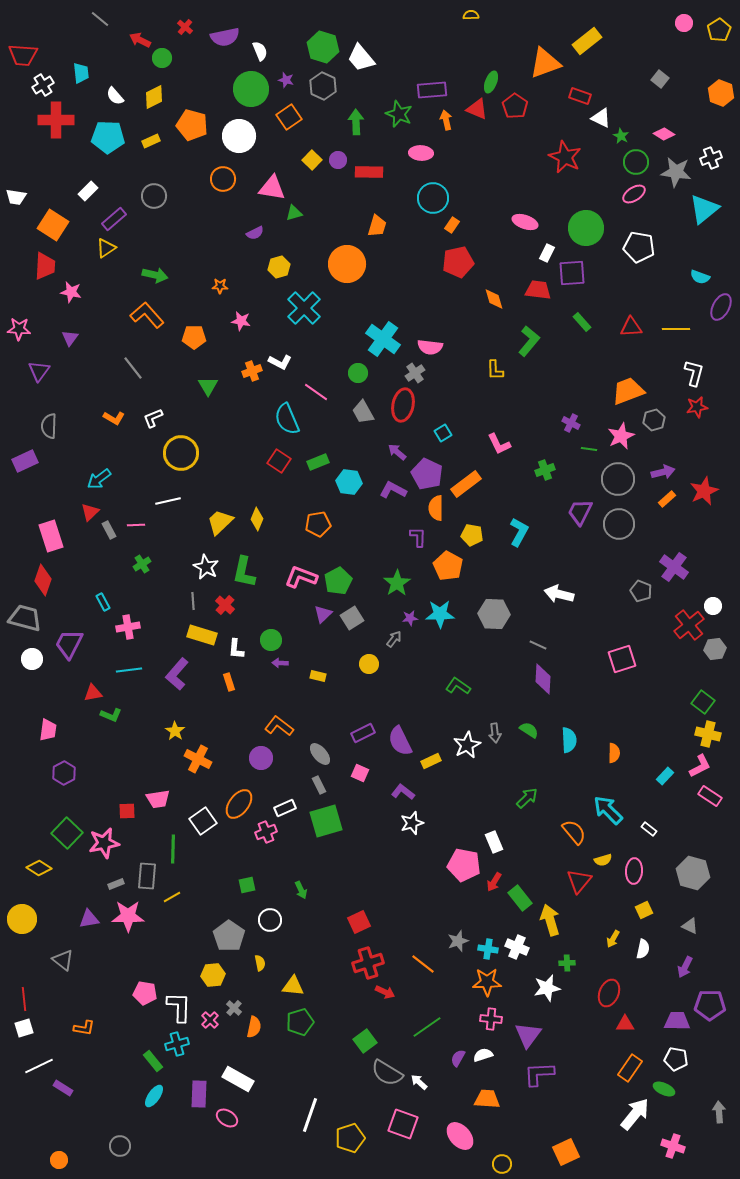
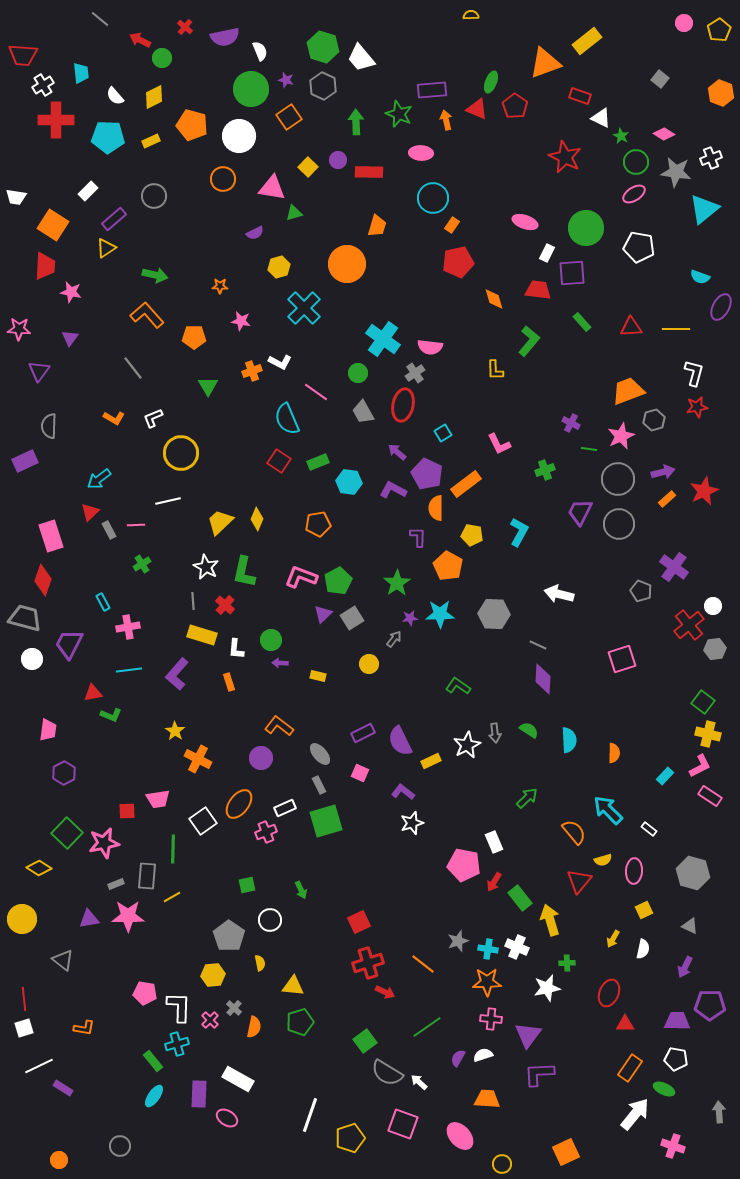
yellow square at (312, 160): moved 4 px left, 7 px down
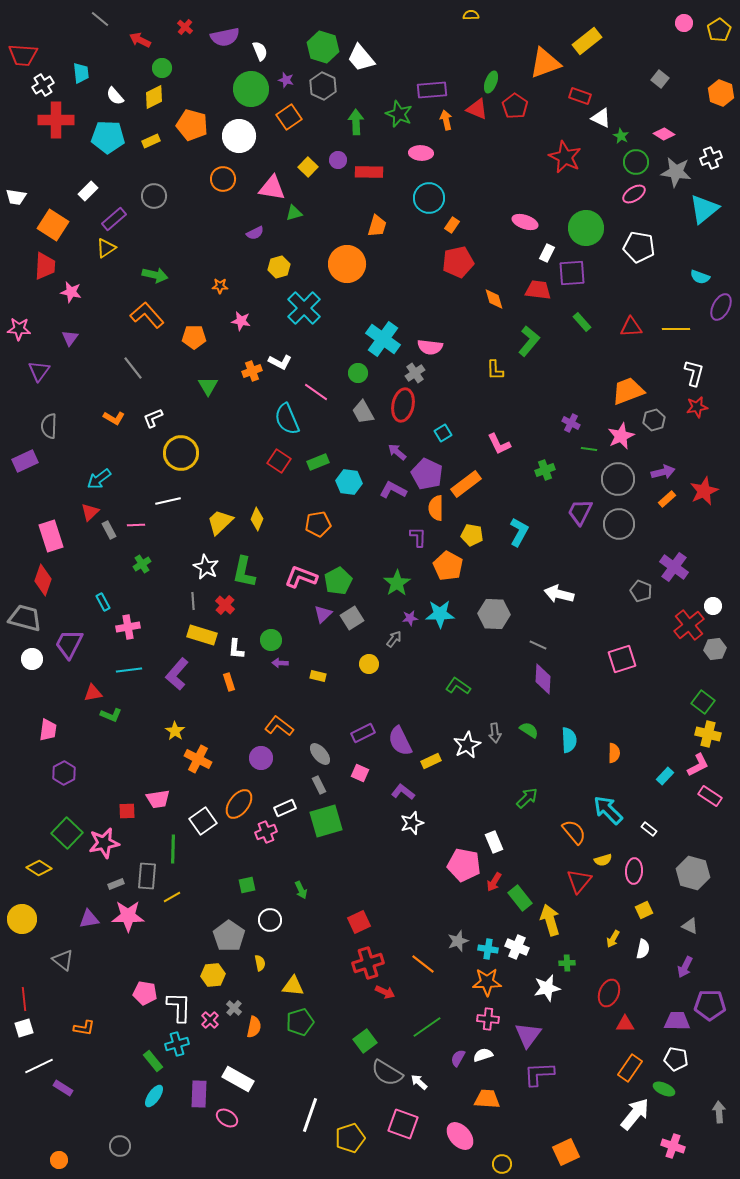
green circle at (162, 58): moved 10 px down
cyan circle at (433, 198): moved 4 px left
pink L-shape at (700, 766): moved 2 px left, 1 px up
pink cross at (491, 1019): moved 3 px left
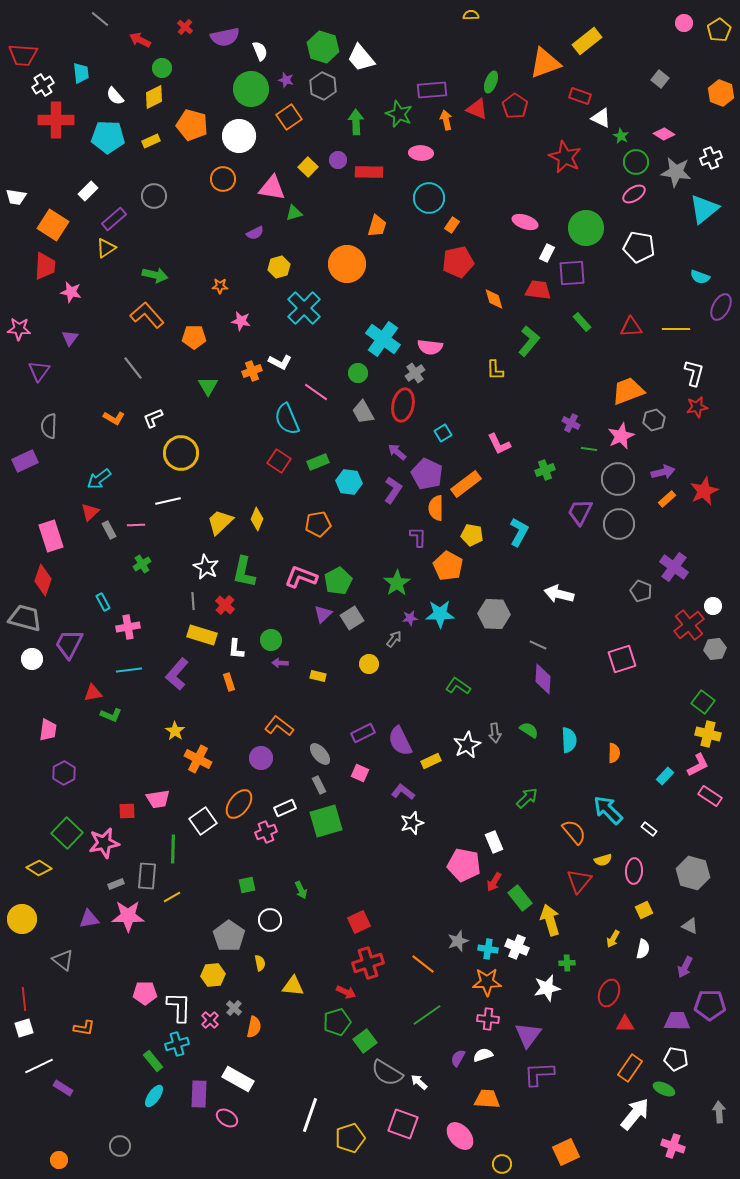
purple L-shape at (393, 490): rotated 96 degrees clockwise
red arrow at (385, 992): moved 39 px left
pink pentagon at (145, 993): rotated 10 degrees counterclockwise
green pentagon at (300, 1022): moved 37 px right
green line at (427, 1027): moved 12 px up
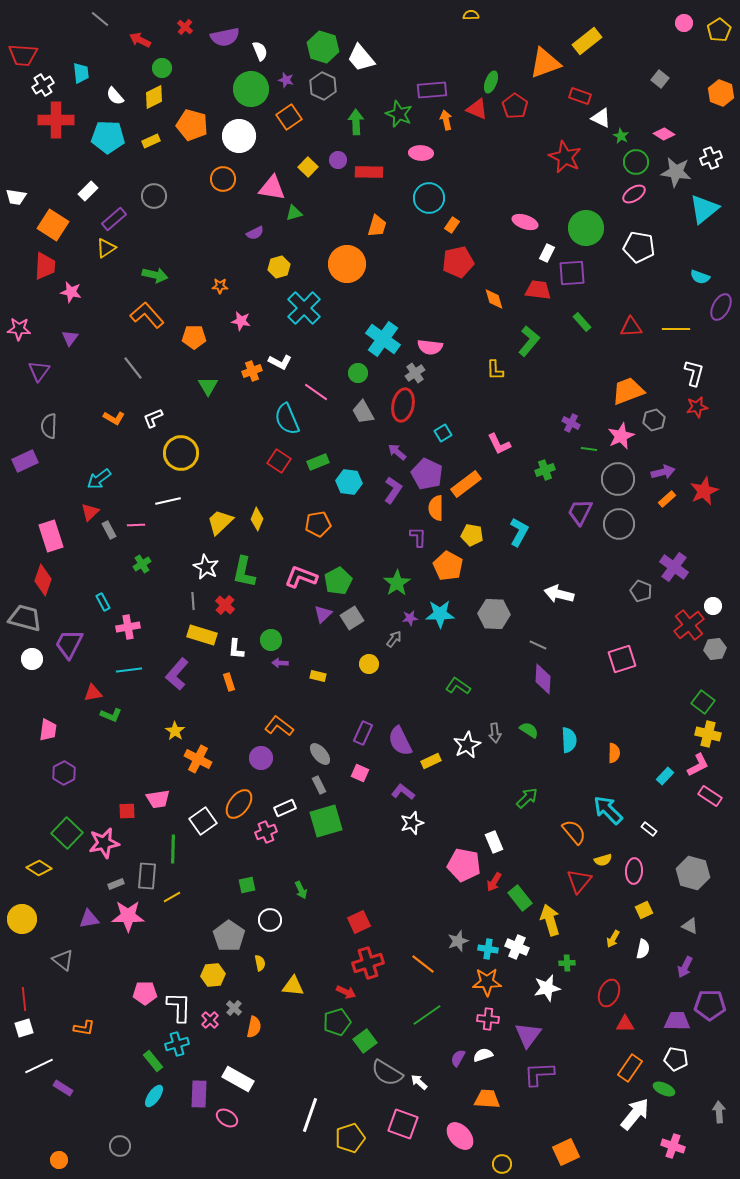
purple rectangle at (363, 733): rotated 40 degrees counterclockwise
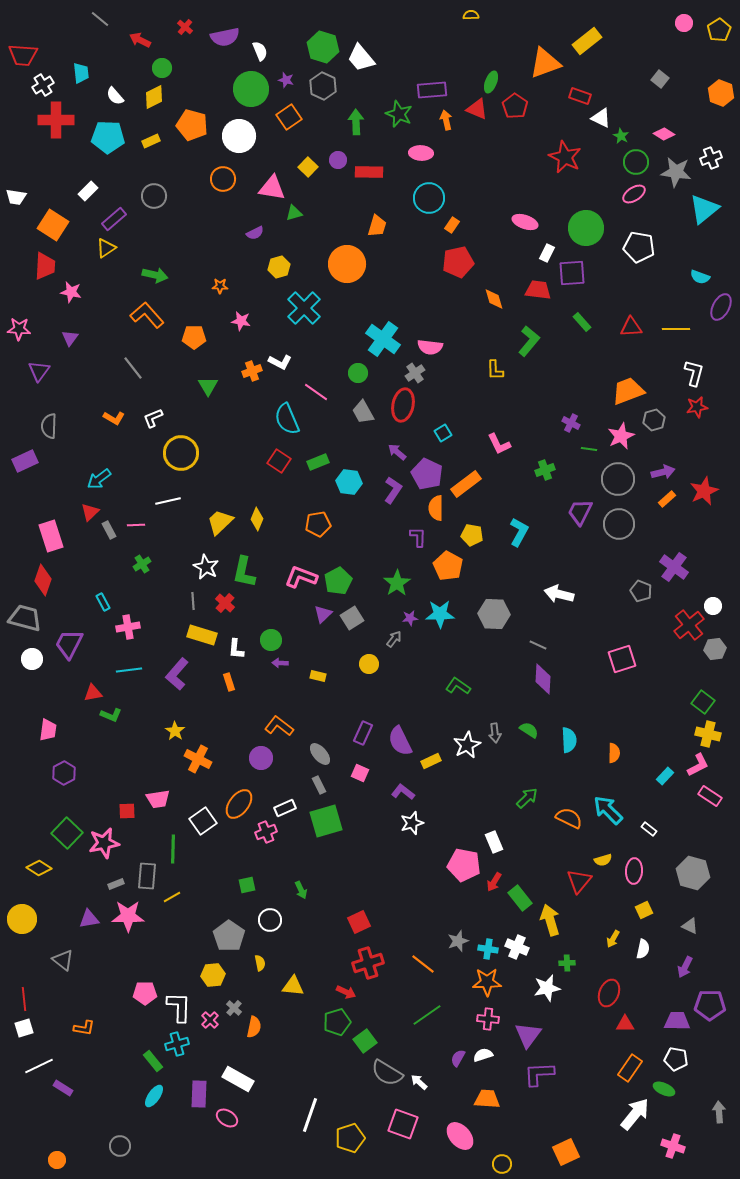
red cross at (225, 605): moved 2 px up
orange semicircle at (574, 832): moved 5 px left, 14 px up; rotated 24 degrees counterclockwise
orange circle at (59, 1160): moved 2 px left
